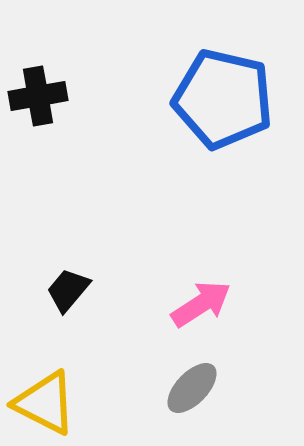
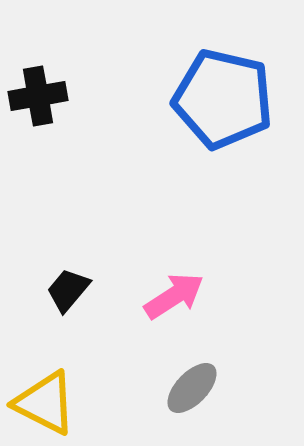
pink arrow: moved 27 px left, 8 px up
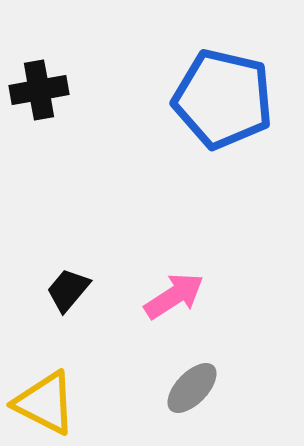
black cross: moved 1 px right, 6 px up
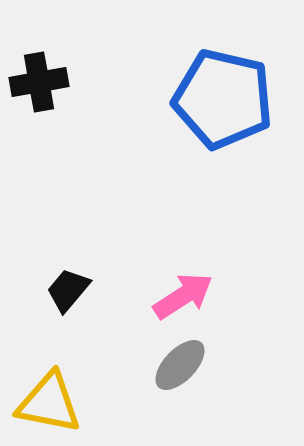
black cross: moved 8 px up
pink arrow: moved 9 px right
gray ellipse: moved 12 px left, 23 px up
yellow triangle: moved 4 px right; rotated 16 degrees counterclockwise
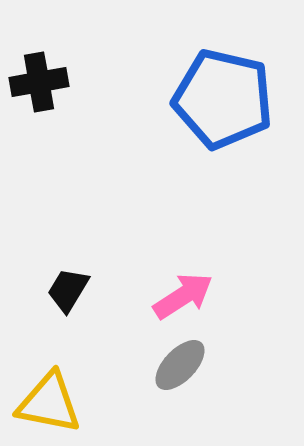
black trapezoid: rotated 9 degrees counterclockwise
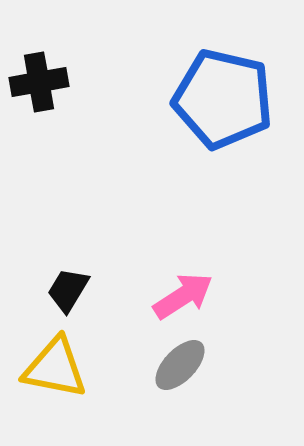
yellow triangle: moved 6 px right, 35 px up
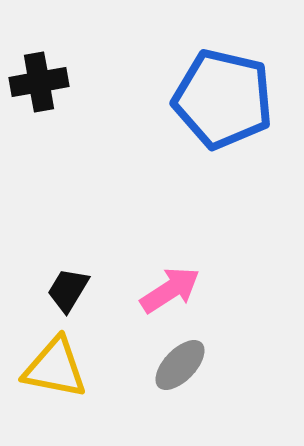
pink arrow: moved 13 px left, 6 px up
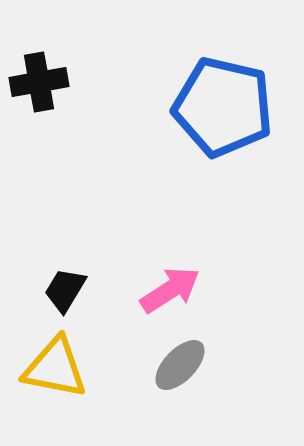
blue pentagon: moved 8 px down
black trapezoid: moved 3 px left
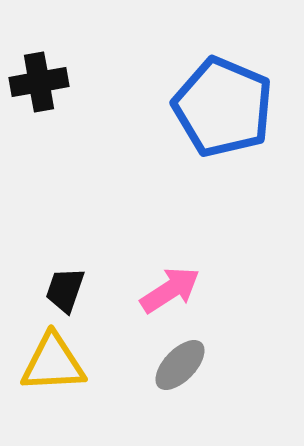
blue pentagon: rotated 10 degrees clockwise
black trapezoid: rotated 12 degrees counterclockwise
yellow triangle: moved 2 px left, 5 px up; rotated 14 degrees counterclockwise
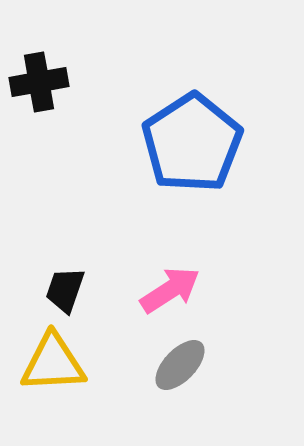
blue pentagon: moved 31 px left, 36 px down; rotated 16 degrees clockwise
